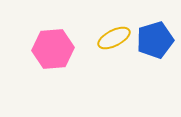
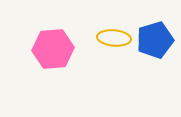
yellow ellipse: rotated 32 degrees clockwise
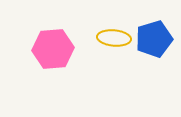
blue pentagon: moved 1 px left, 1 px up
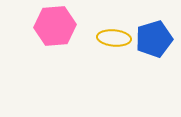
pink hexagon: moved 2 px right, 23 px up
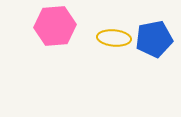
blue pentagon: rotated 6 degrees clockwise
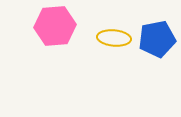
blue pentagon: moved 3 px right
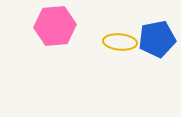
yellow ellipse: moved 6 px right, 4 px down
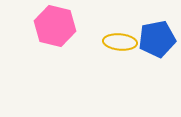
pink hexagon: rotated 18 degrees clockwise
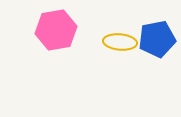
pink hexagon: moved 1 px right, 4 px down; rotated 24 degrees counterclockwise
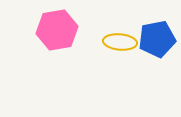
pink hexagon: moved 1 px right
